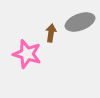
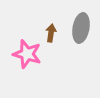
gray ellipse: moved 1 px right, 6 px down; rotated 60 degrees counterclockwise
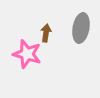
brown arrow: moved 5 px left
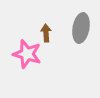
brown arrow: rotated 12 degrees counterclockwise
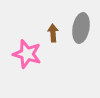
brown arrow: moved 7 px right
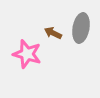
brown arrow: rotated 60 degrees counterclockwise
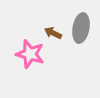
pink star: moved 3 px right
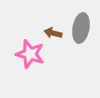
brown arrow: rotated 12 degrees counterclockwise
